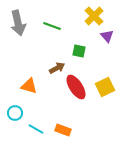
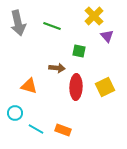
brown arrow: rotated 35 degrees clockwise
red ellipse: rotated 35 degrees clockwise
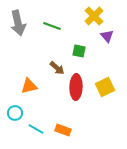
brown arrow: rotated 35 degrees clockwise
orange triangle: rotated 30 degrees counterclockwise
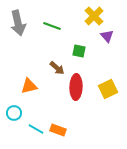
yellow square: moved 3 px right, 2 px down
cyan circle: moved 1 px left
orange rectangle: moved 5 px left
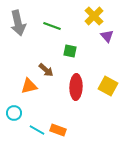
green square: moved 9 px left
brown arrow: moved 11 px left, 2 px down
yellow square: moved 3 px up; rotated 36 degrees counterclockwise
cyan line: moved 1 px right, 1 px down
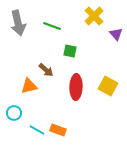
purple triangle: moved 9 px right, 2 px up
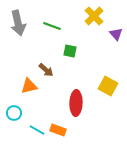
red ellipse: moved 16 px down
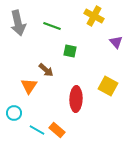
yellow cross: rotated 18 degrees counterclockwise
purple triangle: moved 8 px down
orange triangle: rotated 42 degrees counterclockwise
red ellipse: moved 4 px up
orange rectangle: moved 1 px left; rotated 21 degrees clockwise
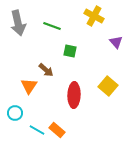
yellow square: rotated 12 degrees clockwise
red ellipse: moved 2 px left, 4 px up
cyan circle: moved 1 px right
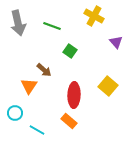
green square: rotated 24 degrees clockwise
brown arrow: moved 2 px left
orange rectangle: moved 12 px right, 9 px up
